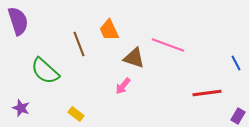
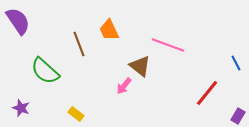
purple semicircle: rotated 16 degrees counterclockwise
brown triangle: moved 6 px right, 8 px down; rotated 20 degrees clockwise
pink arrow: moved 1 px right
red line: rotated 44 degrees counterclockwise
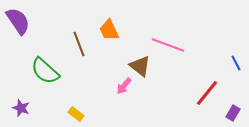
purple rectangle: moved 5 px left, 3 px up
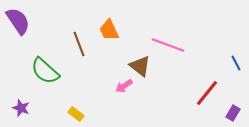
pink arrow: rotated 18 degrees clockwise
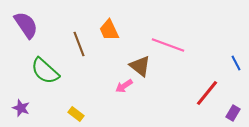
purple semicircle: moved 8 px right, 4 px down
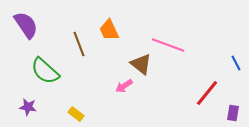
brown triangle: moved 1 px right, 2 px up
purple star: moved 7 px right, 1 px up; rotated 12 degrees counterclockwise
purple rectangle: rotated 21 degrees counterclockwise
